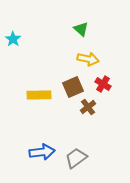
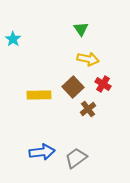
green triangle: rotated 14 degrees clockwise
brown square: rotated 20 degrees counterclockwise
brown cross: moved 2 px down
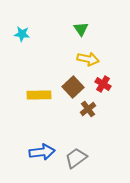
cyan star: moved 9 px right, 5 px up; rotated 28 degrees counterclockwise
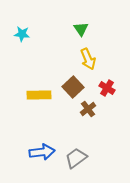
yellow arrow: rotated 55 degrees clockwise
red cross: moved 4 px right, 4 px down
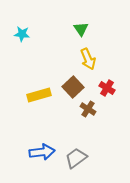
yellow rectangle: rotated 15 degrees counterclockwise
brown cross: rotated 21 degrees counterclockwise
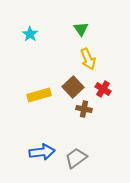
cyan star: moved 8 px right; rotated 28 degrees clockwise
red cross: moved 4 px left, 1 px down
brown cross: moved 4 px left; rotated 21 degrees counterclockwise
